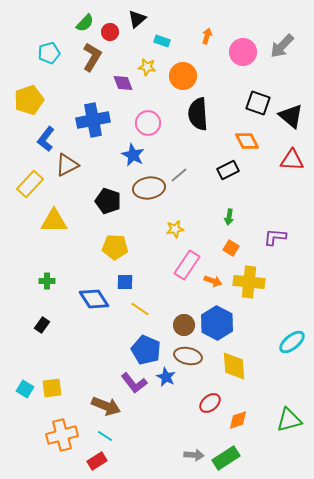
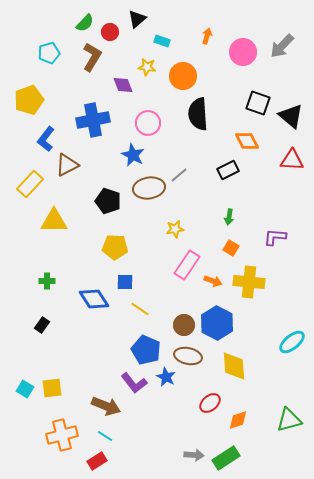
purple diamond at (123, 83): moved 2 px down
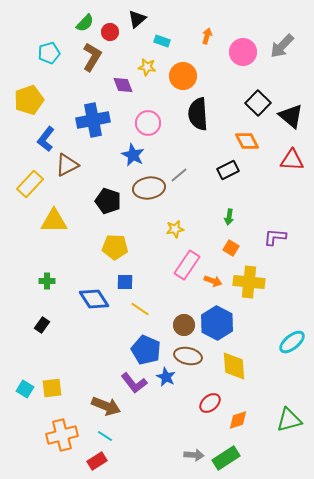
black square at (258, 103): rotated 25 degrees clockwise
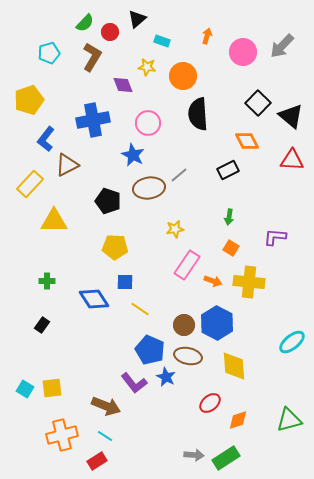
blue pentagon at (146, 350): moved 4 px right
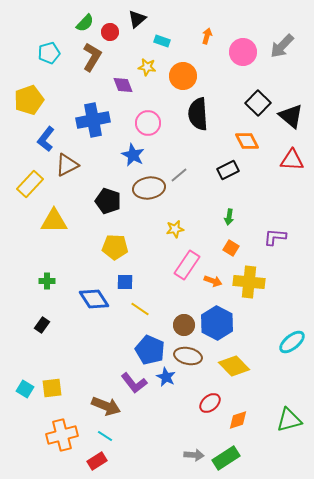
yellow diamond at (234, 366): rotated 40 degrees counterclockwise
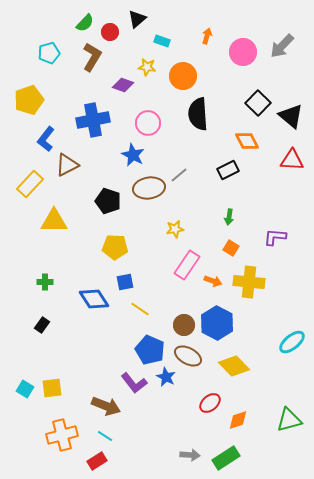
purple diamond at (123, 85): rotated 50 degrees counterclockwise
green cross at (47, 281): moved 2 px left, 1 px down
blue square at (125, 282): rotated 12 degrees counterclockwise
brown ellipse at (188, 356): rotated 16 degrees clockwise
gray arrow at (194, 455): moved 4 px left
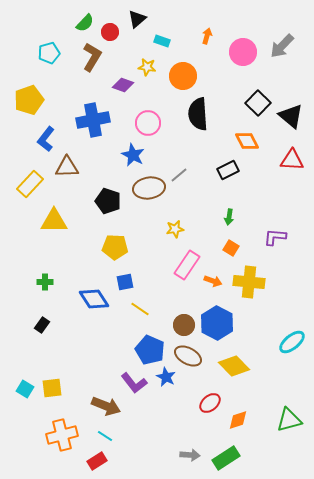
brown triangle at (67, 165): moved 2 px down; rotated 25 degrees clockwise
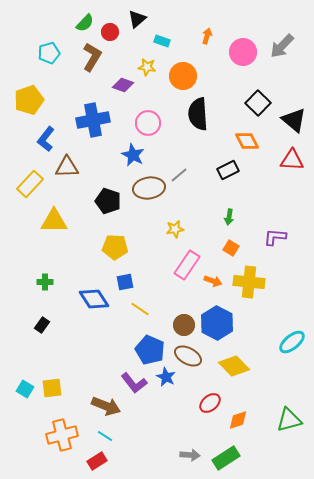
black triangle at (291, 116): moved 3 px right, 4 px down
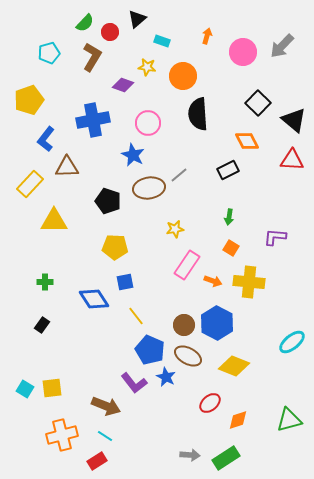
yellow line at (140, 309): moved 4 px left, 7 px down; rotated 18 degrees clockwise
yellow diamond at (234, 366): rotated 24 degrees counterclockwise
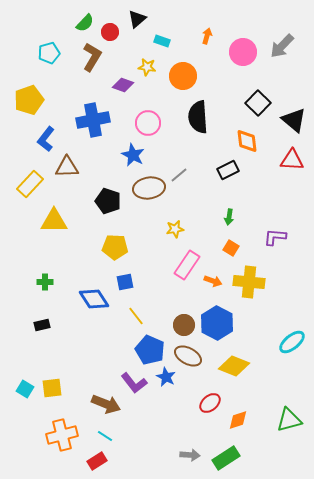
black semicircle at (198, 114): moved 3 px down
orange diamond at (247, 141): rotated 20 degrees clockwise
black rectangle at (42, 325): rotated 42 degrees clockwise
brown arrow at (106, 406): moved 2 px up
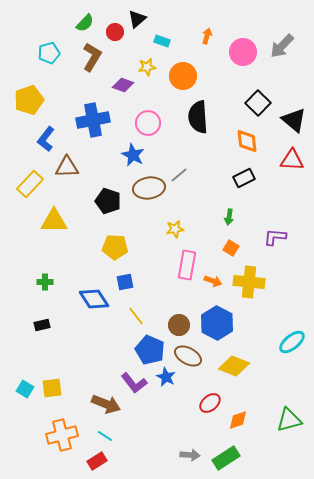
red circle at (110, 32): moved 5 px right
yellow star at (147, 67): rotated 18 degrees counterclockwise
black rectangle at (228, 170): moved 16 px right, 8 px down
pink rectangle at (187, 265): rotated 24 degrees counterclockwise
brown circle at (184, 325): moved 5 px left
